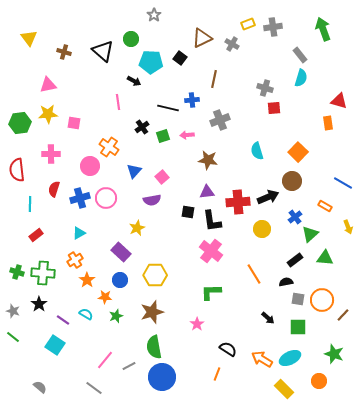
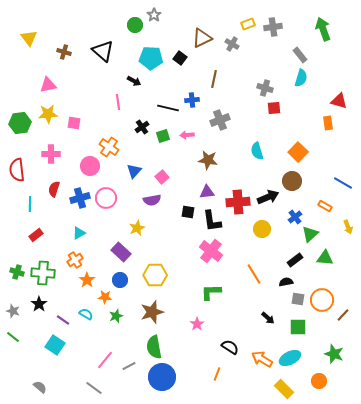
green circle at (131, 39): moved 4 px right, 14 px up
cyan pentagon at (151, 62): moved 4 px up
black semicircle at (228, 349): moved 2 px right, 2 px up
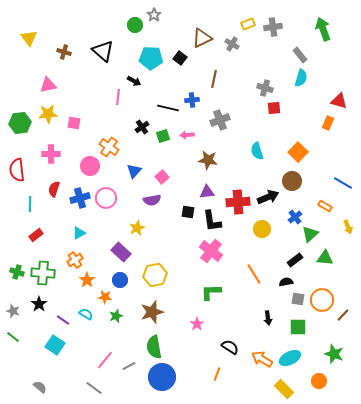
pink line at (118, 102): moved 5 px up; rotated 14 degrees clockwise
orange rectangle at (328, 123): rotated 32 degrees clockwise
yellow hexagon at (155, 275): rotated 10 degrees counterclockwise
black arrow at (268, 318): rotated 40 degrees clockwise
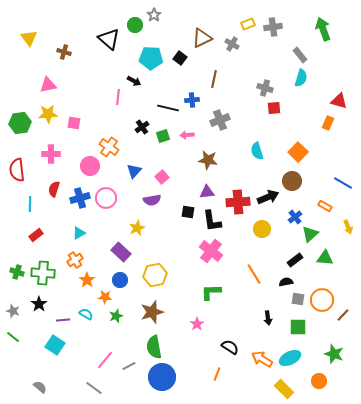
black triangle at (103, 51): moved 6 px right, 12 px up
purple line at (63, 320): rotated 40 degrees counterclockwise
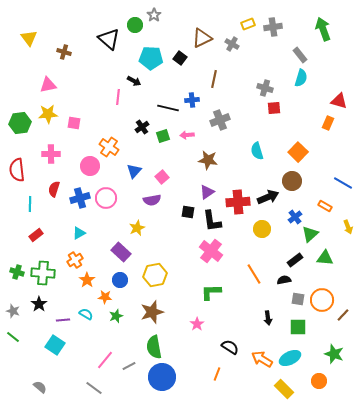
purple triangle at (207, 192): rotated 28 degrees counterclockwise
black semicircle at (286, 282): moved 2 px left, 2 px up
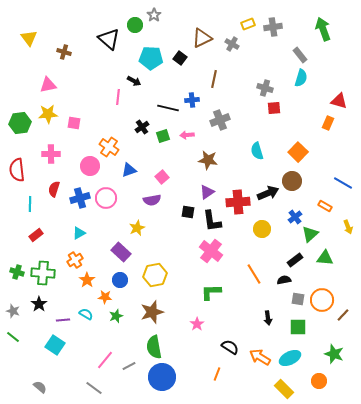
blue triangle at (134, 171): moved 5 px left, 1 px up; rotated 28 degrees clockwise
black arrow at (268, 197): moved 4 px up
orange arrow at (262, 359): moved 2 px left, 2 px up
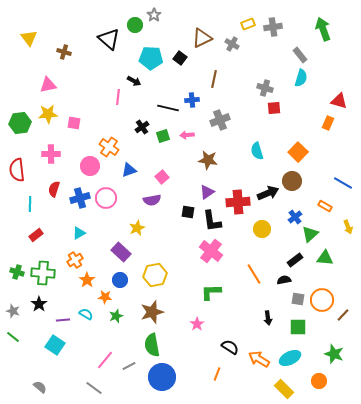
green semicircle at (154, 347): moved 2 px left, 2 px up
orange arrow at (260, 357): moved 1 px left, 2 px down
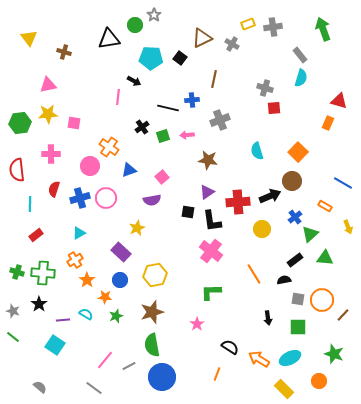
black triangle at (109, 39): rotated 50 degrees counterclockwise
black arrow at (268, 193): moved 2 px right, 3 px down
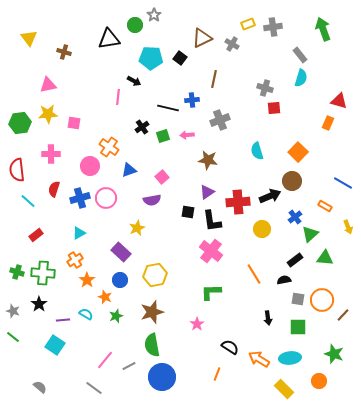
cyan line at (30, 204): moved 2 px left, 3 px up; rotated 49 degrees counterclockwise
orange star at (105, 297): rotated 16 degrees clockwise
cyan ellipse at (290, 358): rotated 20 degrees clockwise
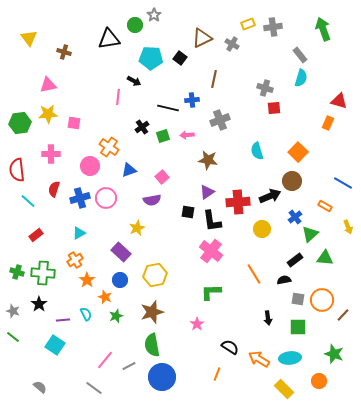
cyan semicircle at (86, 314): rotated 32 degrees clockwise
